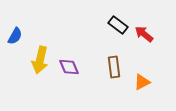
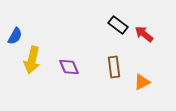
yellow arrow: moved 8 px left
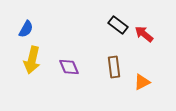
blue semicircle: moved 11 px right, 7 px up
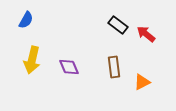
blue semicircle: moved 9 px up
red arrow: moved 2 px right
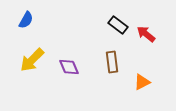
yellow arrow: rotated 32 degrees clockwise
brown rectangle: moved 2 px left, 5 px up
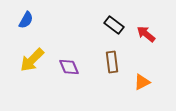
black rectangle: moved 4 px left
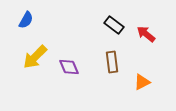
yellow arrow: moved 3 px right, 3 px up
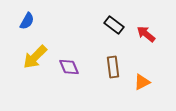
blue semicircle: moved 1 px right, 1 px down
brown rectangle: moved 1 px right, 5 px down
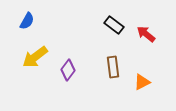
yellow arrow: rotated 8 degrees clockwise
purple diamond: moved 1 px left, 3 px down; rotated 60 degrees clockwise
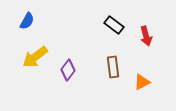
red arrow: moved 2 px down; rotated 144 degrees counterclockwise
